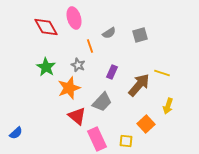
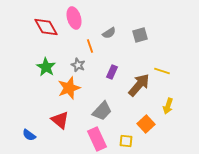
yellow line: moved 2 px up
gray trapezoid: moved 9 px down
red triangle: moved 17 px left, 4 px down
blue semicircle: moved 13 px right, 2 px down; rotated 80 degrees clockwise
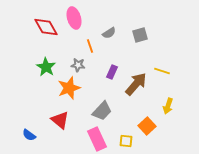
gray star: rotated 16 degrees counterclockwise
brown arrow: moved 3 px left, 1 px up
orange square: moved 1 px right, 2 px down
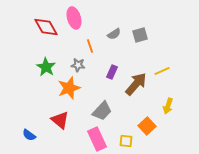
gray semicircle: moved 5 px right, 1 px down
yellow line: rotated 42 degrees counterclockwise
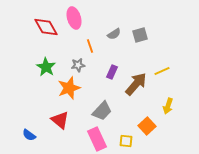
gray star: rotated 16 degrees counterclockwise
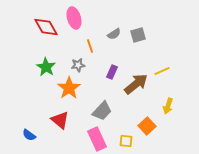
gray square: moved 2 px left
brown arrow: rotated 10 degrees clockwise
orange star: rotated 15 degrees counterclockwise
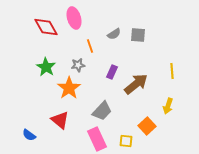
gray square: rotated 21 degrees clockwise
yellow line: moved 10 px right; rotated 70 degrees counterclockwise
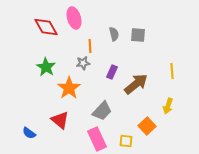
gray semicircle: rotated 72 degrees counterclockwise
orange line: rotated 16 degrees clockwise
gray star: moved 5 px right, 2 px up
blue semicircle: moved 2 px up
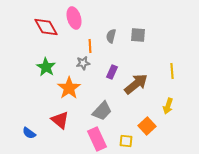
gray semicircle: moved 3 px left, 2 px down; rotated 152 degrees counterclockwise
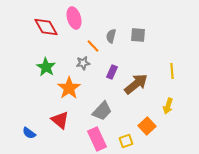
orange line: moved 3 px right; rotated 40 degrees counterclockwise
yellow square: rotated 24 degrees counterclockwise
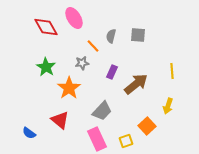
pink ellipse: rotated 15 degrees counterclockwise
gray star: moved 1 px left
